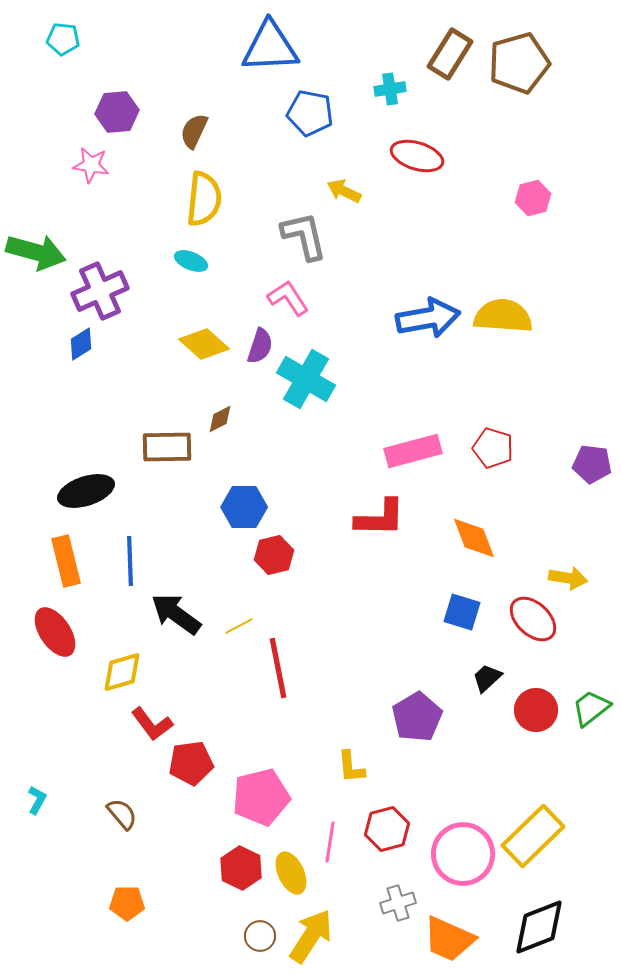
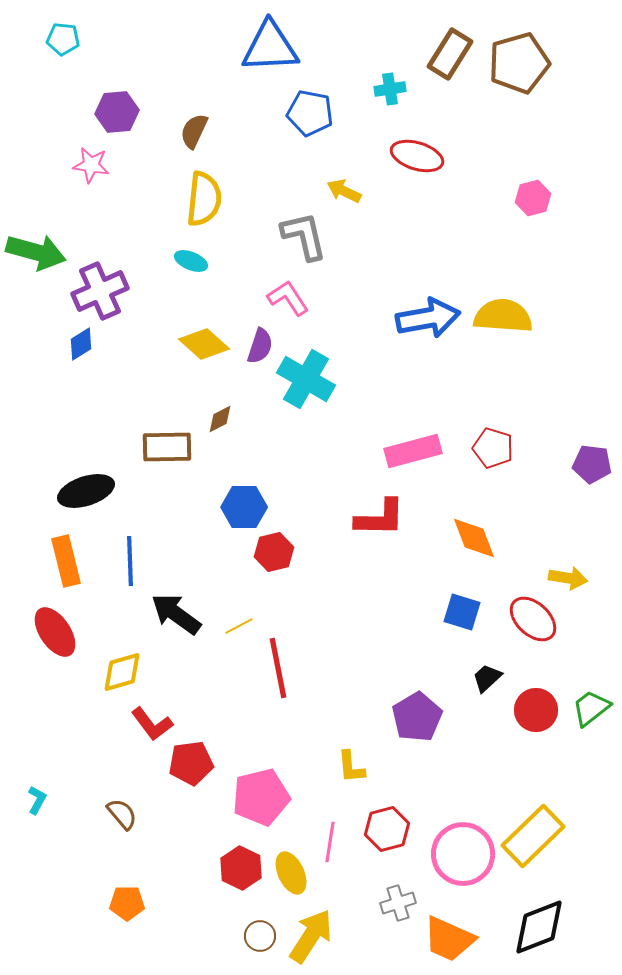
red hexagon at (274, 555): moved 3 px up
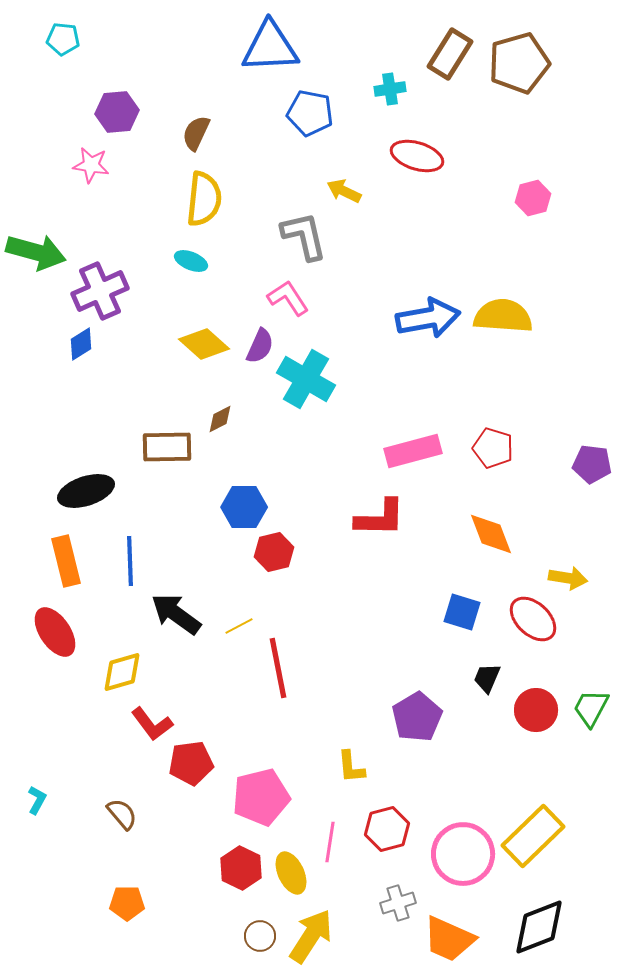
brown semicircle at (194, 131): moved 2 px right, 2 px down
purple semicircle at (260, 346): rotated 6 degrees clockwise
orange diamond at (474, 538): moved 17 px right, 4 px up
black trapezoid at (487, 678): rotated 24 degrees counterclockwise
green trapezoid at (591, 708): rotated 24 degrees counterclockwise
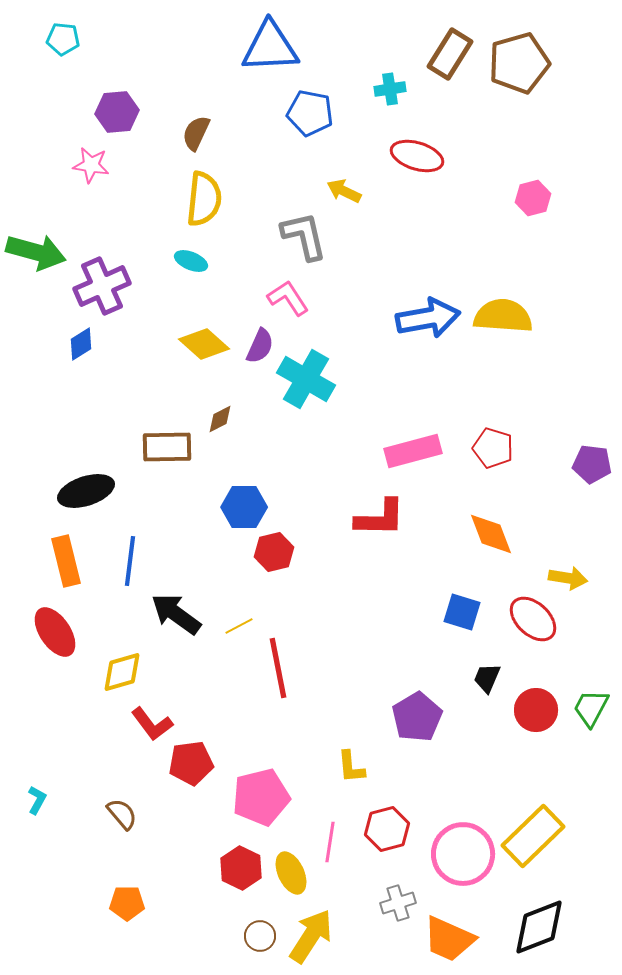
purple cross at (100, 291): moved 2 px right, 5 px up
blue line at (130, 561): rotated 9 degrees clockwise
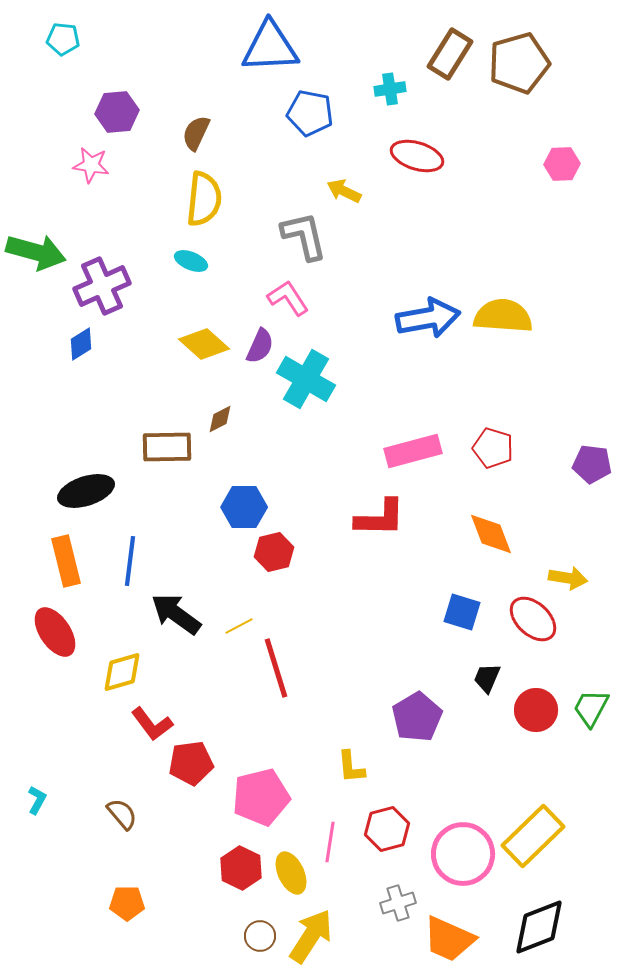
pink hexagon at (533, 198): moved 29 px right, 34 px up; rotated 12 degrees clockwise
red line at (278, 668): moved 2 px left; rotated 6 degrees counterclockwise
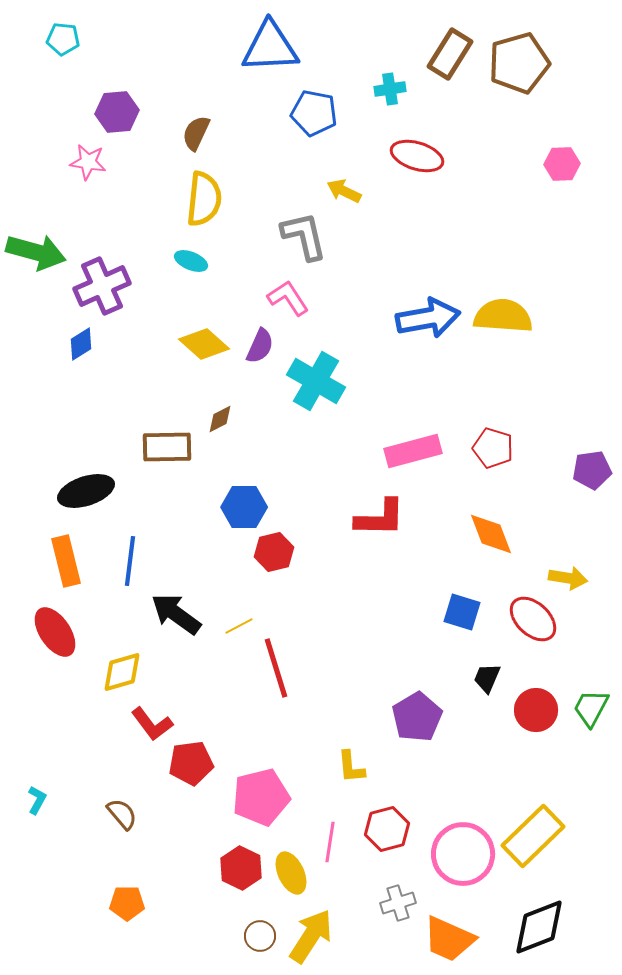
blue pentagon at (310, 113): moved 4 px right
pink star at (91, 165): moved 3 px left, 3 px up
cyan cross at (306, 379): moved 10 px right, 2 px down
purple pentagon at (592, 464): moved 6 px down; rotated 15 degrees counterclockwise
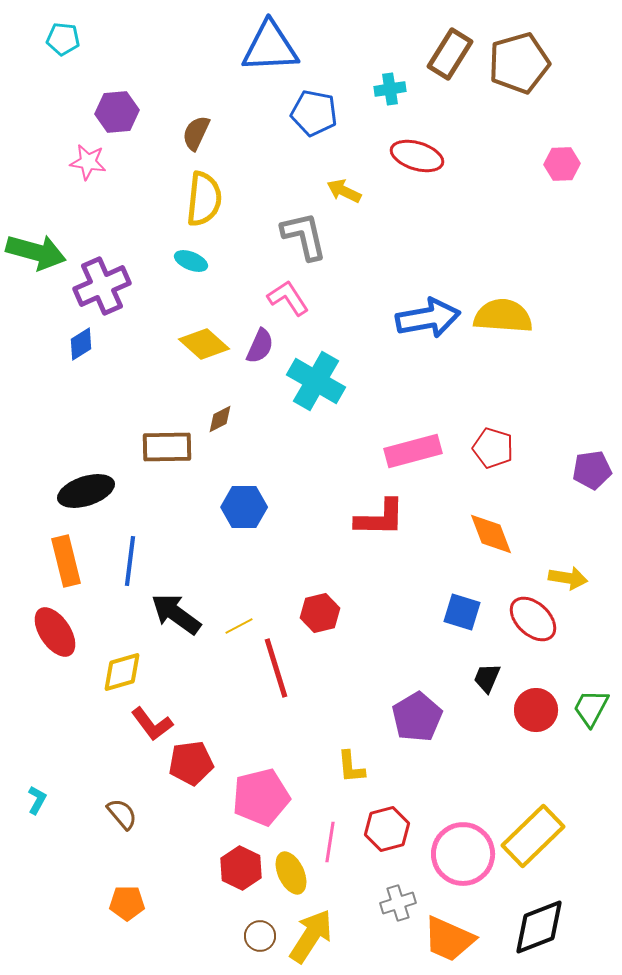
red hexagon at (274, 552): moved 46 px right, 61 px down
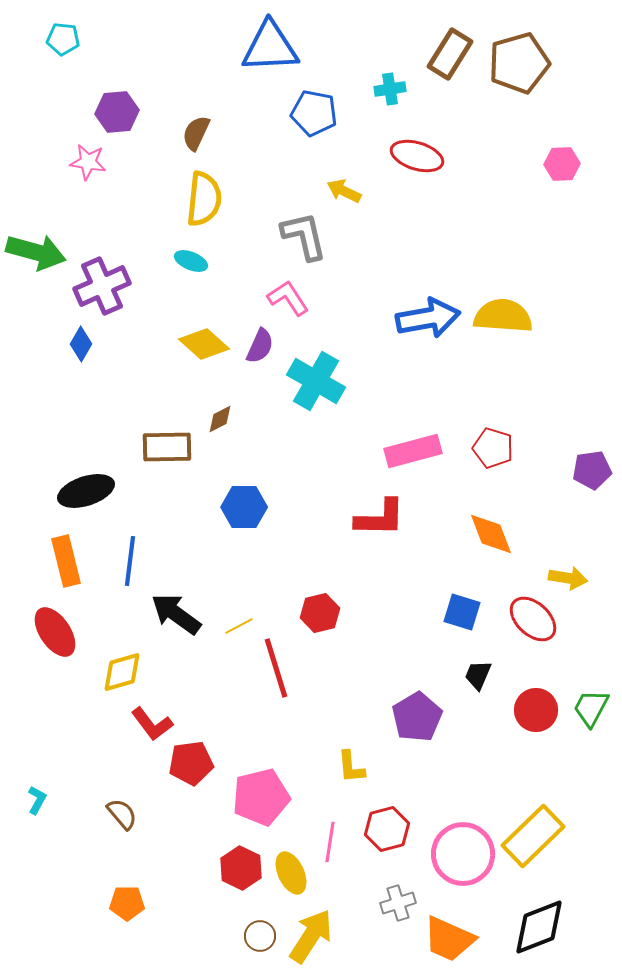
blue diamond at (81, 344): rotated 28 degrees counterclockwise
black trapezoid at (487, 678): moved 9 px left, 3 px up
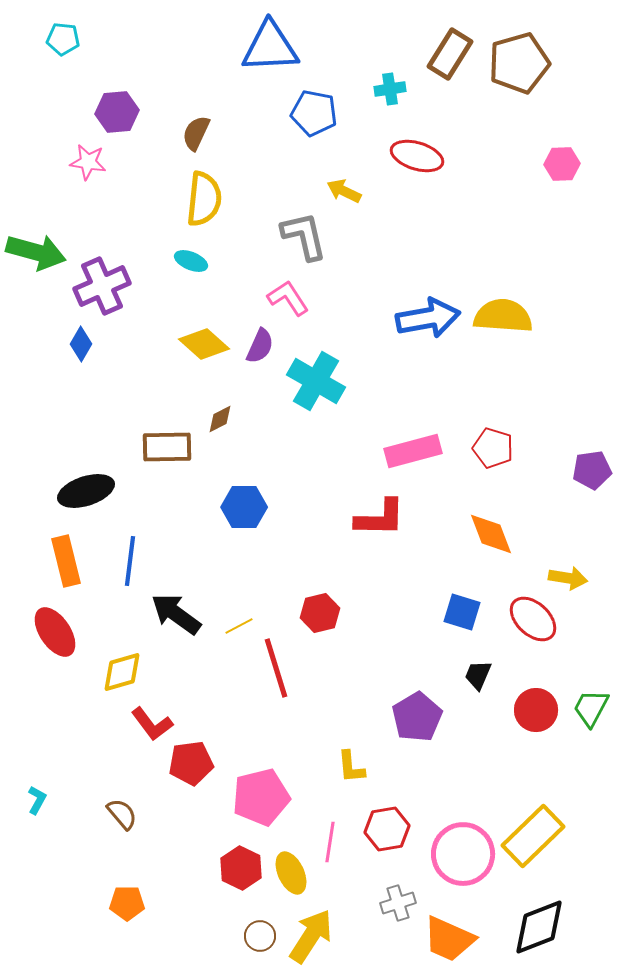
red hexagon at (387, 829): rotated 6 degrees clockwise
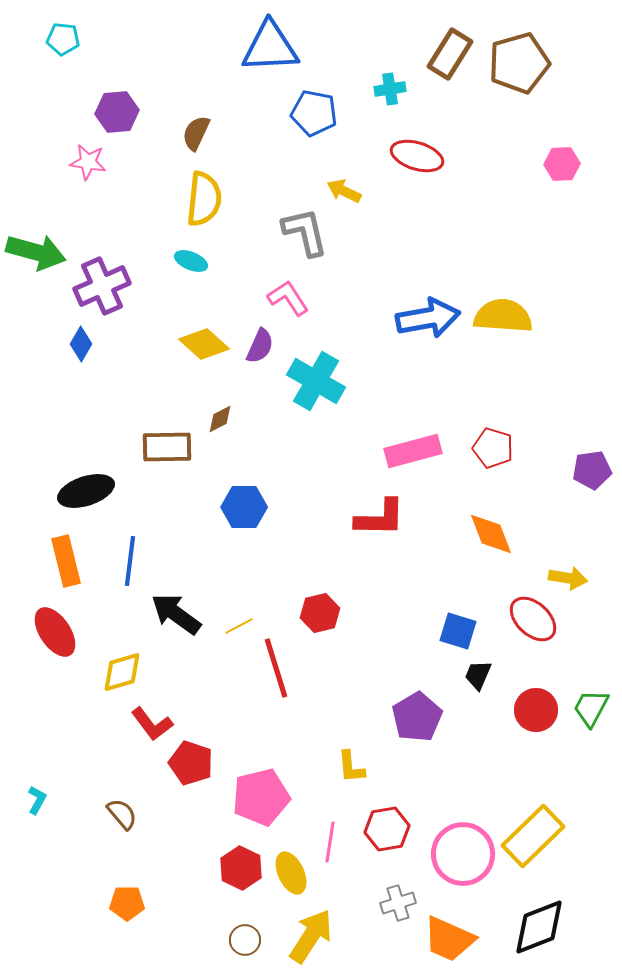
gray L-shape at (304, 236): moved 1 px right, 4 px up
blue square at (462, 612): moved 4 px left, 19 px down
red pentagon at (191, 763): rotated 27 degrees clockwise
brown circle at (260, 936): moved 15 px left, 4 px down
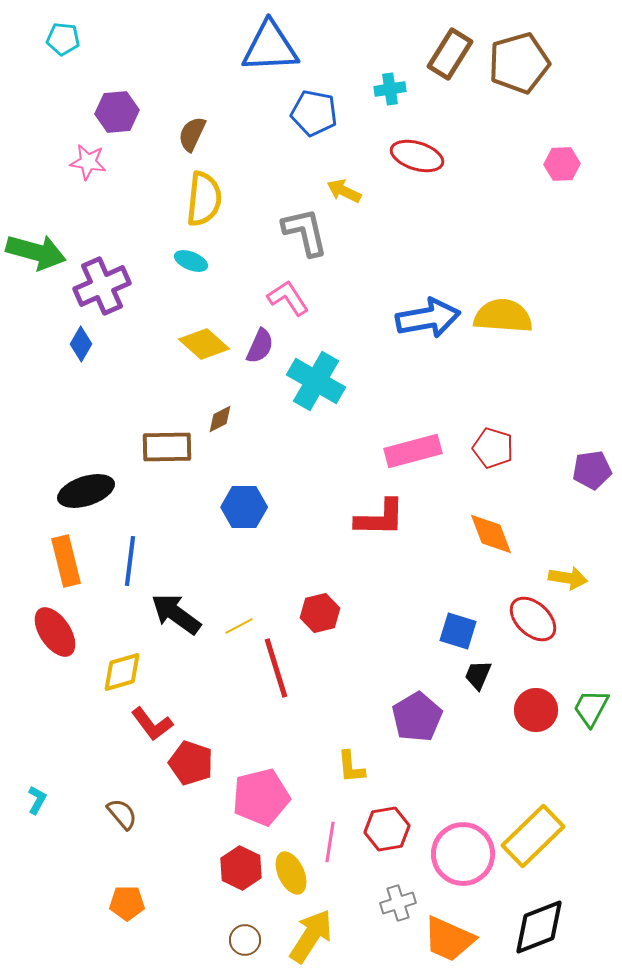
brown semicircle at (196, 133): moved 4 px left, 1 px down
